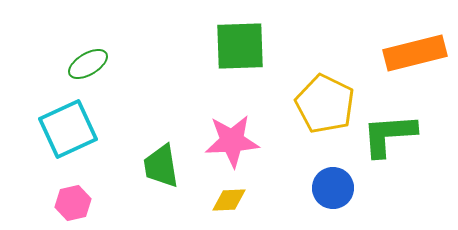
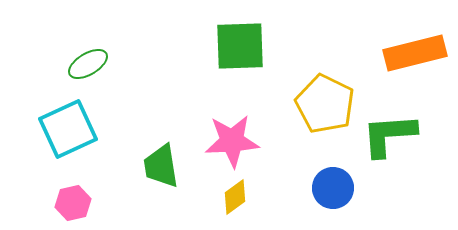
yellow diamond: moved 6 px right, 3 px up; rotated 33 degrees counterclockwise
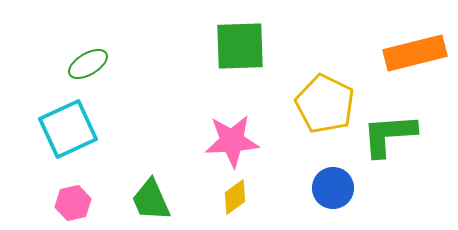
green trapezoid: moved 10 px left, 34 px down; rotated 15 degrees counterclockwise
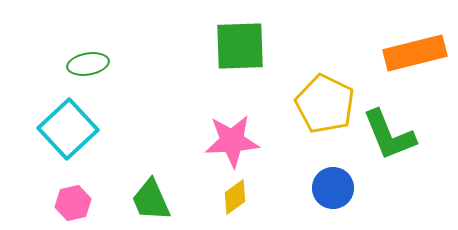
green ellipse: rotated 21 degrees clockwise
cyan square: rotated 18 degrees counterclockwise
green L-shape: rotated 108 degrees counterclockwise
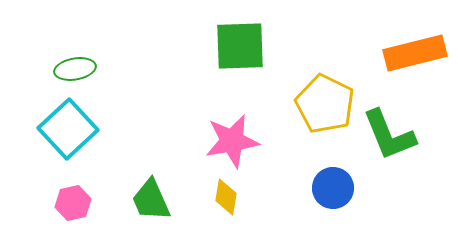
green ellipse: moved 13 px left, 5 px down
pink star: rotated 6 degrees counterclockwise
yellow diamond: moved 9 px left; rotated 45 degrees counterclockwise
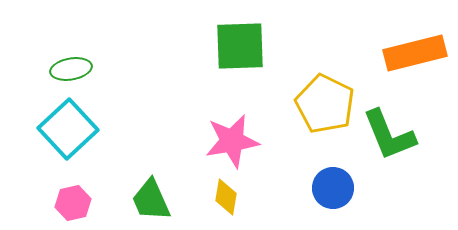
green ellipse: moved 4 px left
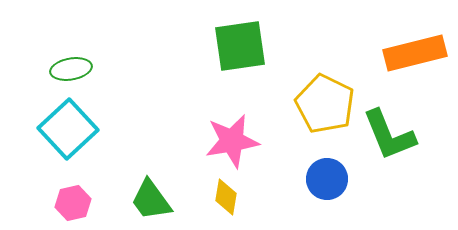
green square: rotated 6 degrees counterclockwise
blue circle: moved 6 px left, 9 px up
green trapezoid: rotated 12 degrees counterclockwise
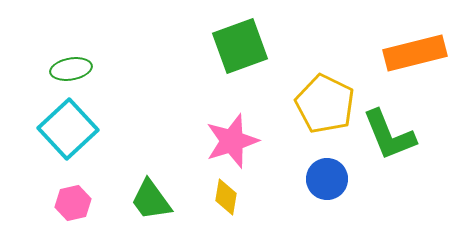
green square: rotated 12 degrees counterclockwise
pink star: rotated 8 degrees counterclockwise
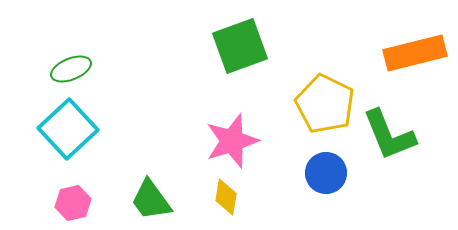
green ellipse: rotated 12 degrees counterclockwise
blue circle: moved 1 px left, 6 px up
